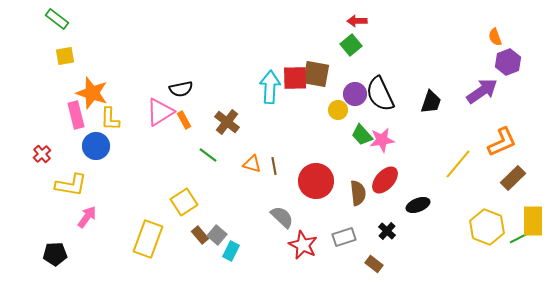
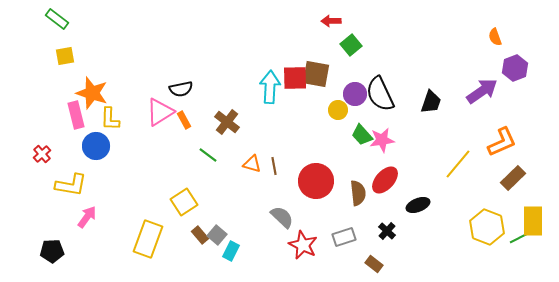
red arrow at (357, 21): moved 26 px left
purple hexagon at (508, 62): moved 7 px right, 6 px down
black pentagon at (55, 254): moved 3 px left, 3 px up
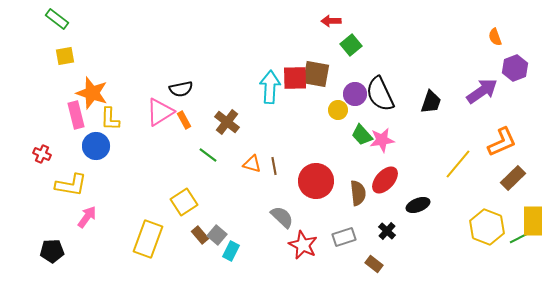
red cross at (42, 154): rotated 24 degrees counterclockwise
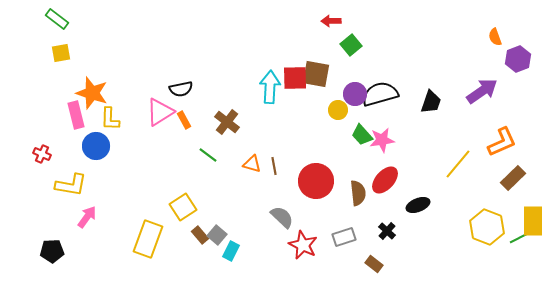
yellow square at (65, 56): moved 4 px left, 3 px up
purple hexagon at (515, 68): moved 3 px right, 9 px up
black semicircle at (380, 94): rotated 99 degrees clockwise
yellow square at (184, 202): moved 1 px left, 5 px down
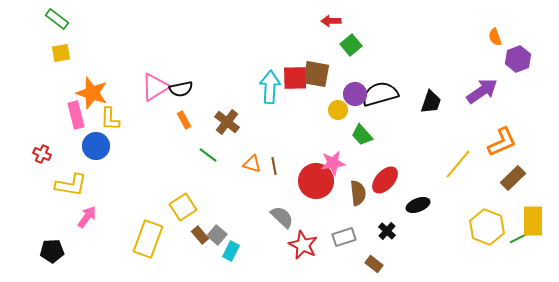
pink triangle at (160, 112): moved 5 px left, 25 px up
pink star at (382, 140): moved 49 px left, 23 px down
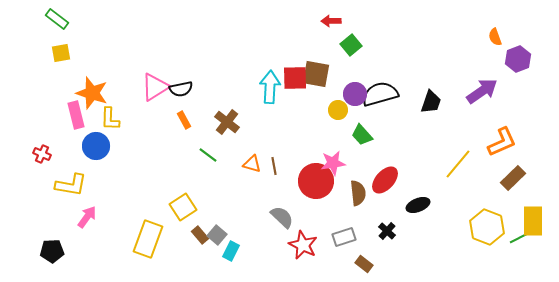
brown rectangle at (374, 264): moved 10 px left
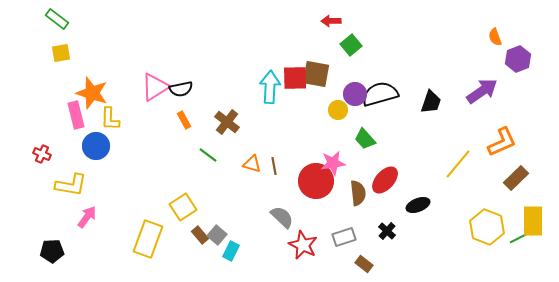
green trapezoid at (362, 135): moved 3 px right, 4 px down
brown rectangle at (513, 178): moved 3 px right
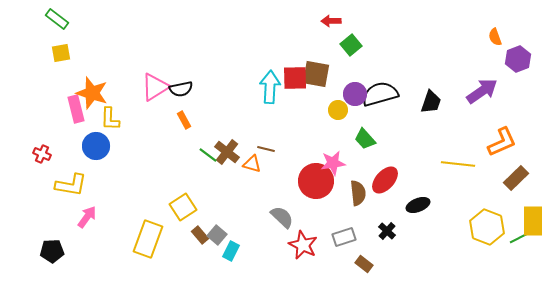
pink rectangle at (76, 115): moved 6 px up
brown cross at (227, 122): moved 30 px down
yellow line at (458, 164): rotated 56 degrees clockwise
brown line at (274, 166): moved 8 px left, 17 px up; rotated 66 degrees counterclockwise
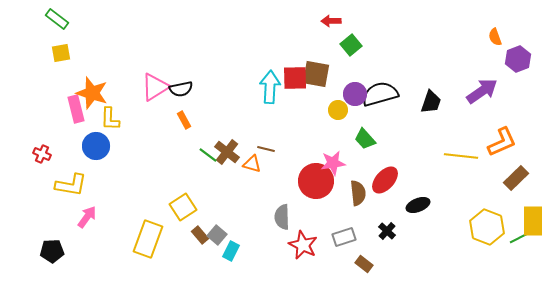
yellow line at (458, 164): moved 3 px right, 8 px up
gray semicircle at (282, 217): rotated 135 degrees counterclockwise
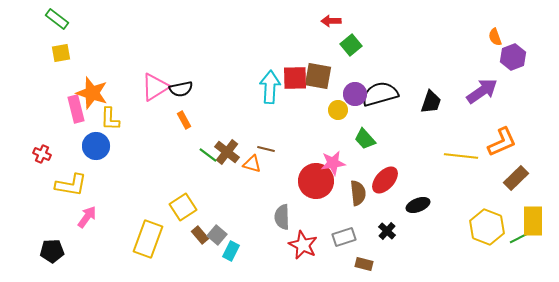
purple hexagon at (518, 59): moved 5 px left, 2 px up
brown square at (316, 74): moved 2 px right, 2 px down
brown rectangle at (364, 264): rotated 24 degrees counterclockwise
